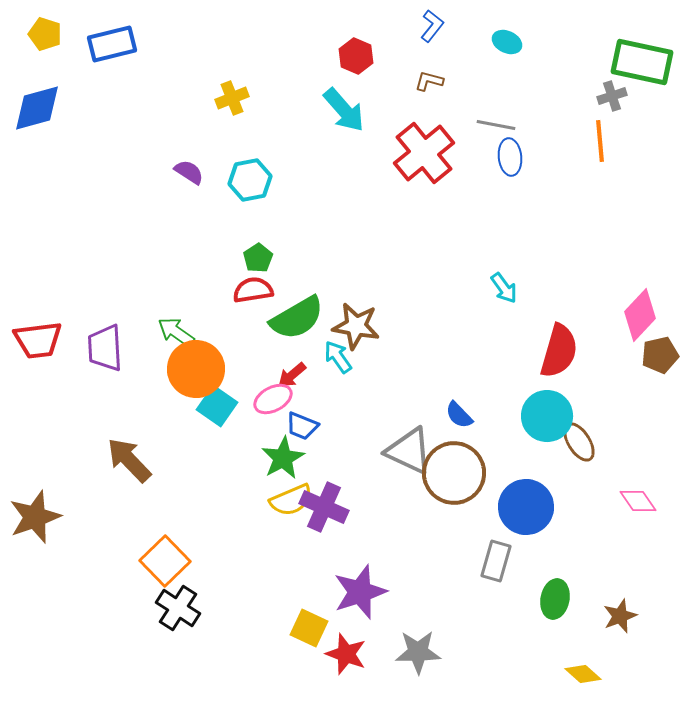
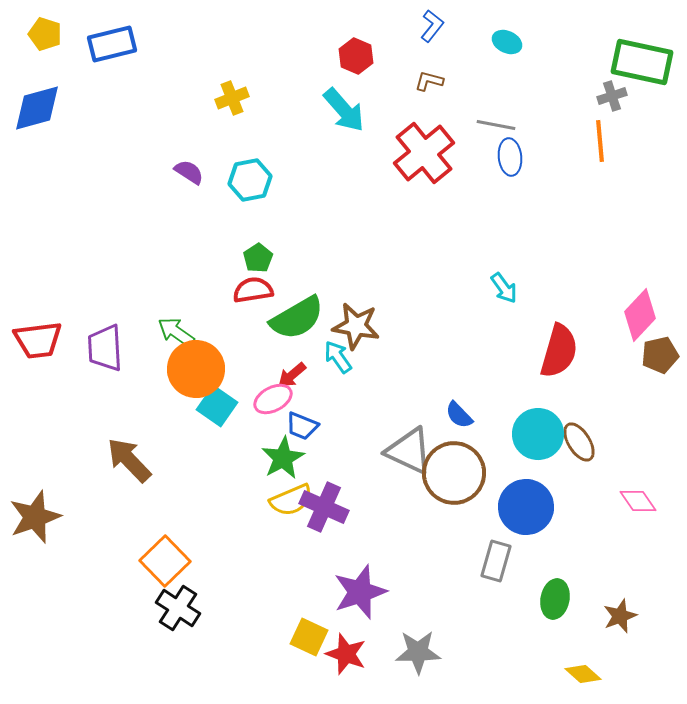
cyan circle at (547, 416): moved 9 px left, 18 px down
yellow square at (309, 628): moved 9 px down
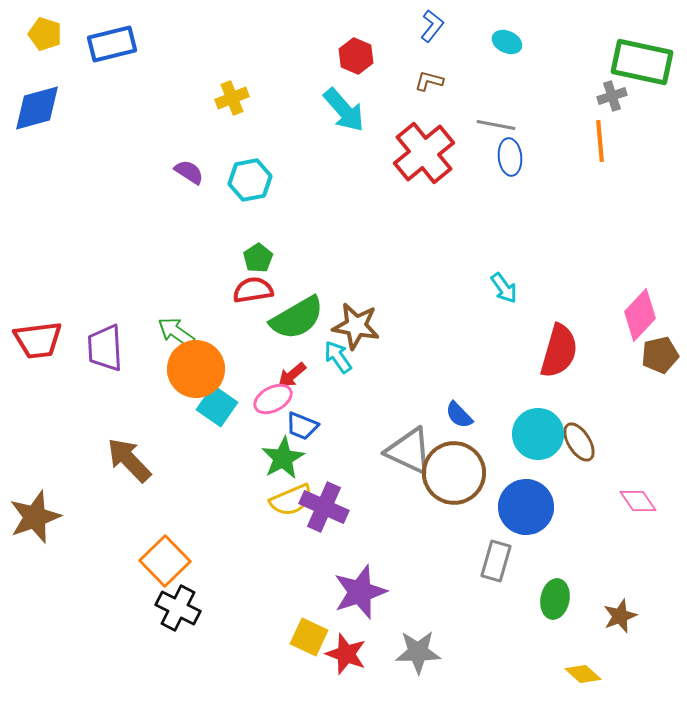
black cross at (178, 608): rotated 6 degrees counterclockwise
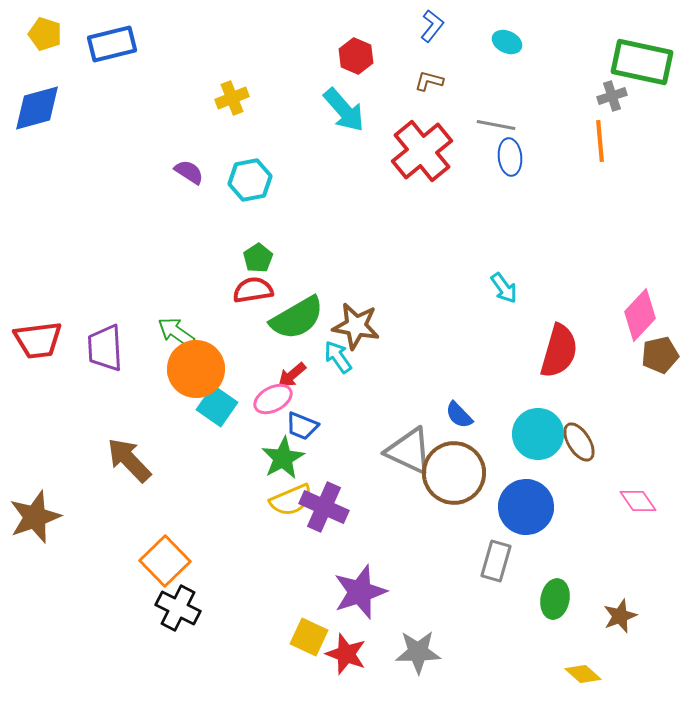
red cross at (424, 153): moved 2 px left, 2 px up
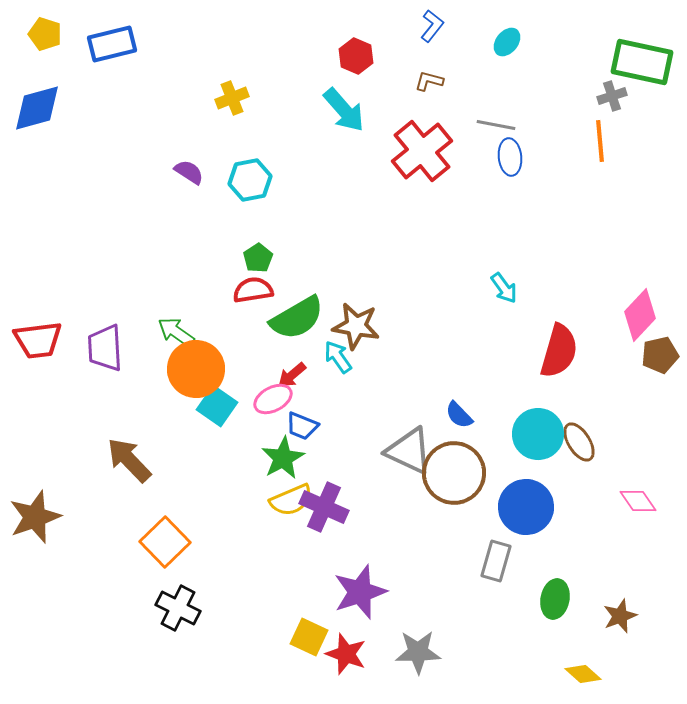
cyan ellipse at (507, 42): rotated 76 degrees counterclockwise
orange square at (165, 561): moved 19 px up
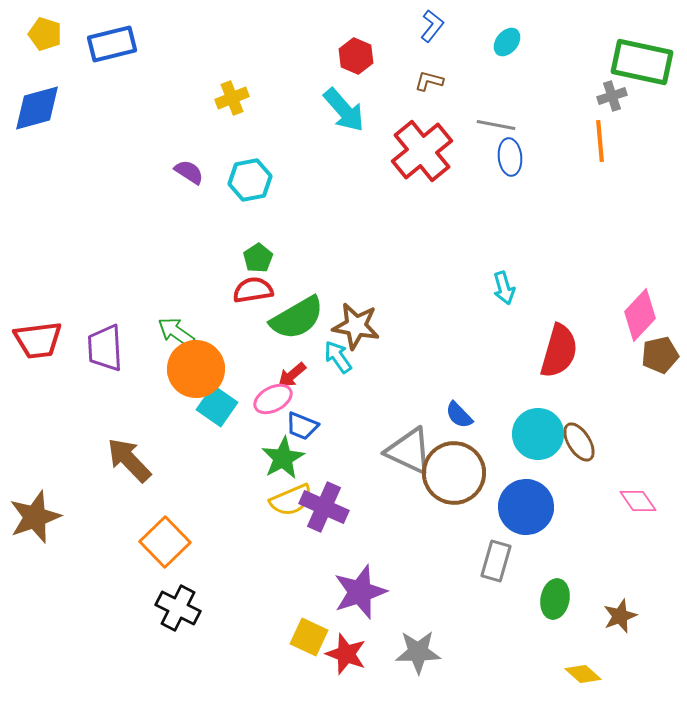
cyan arrow at (504, 288): rotated 20 degrees clockwise
